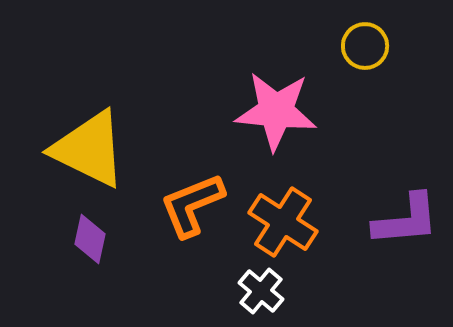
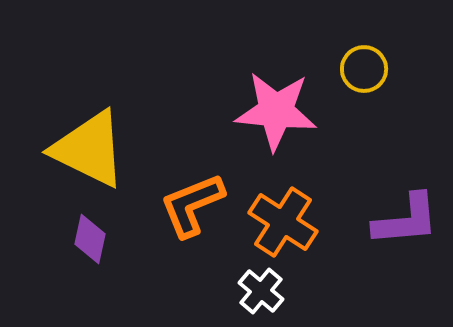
yellow circle: moved 1 px left, 23 px down
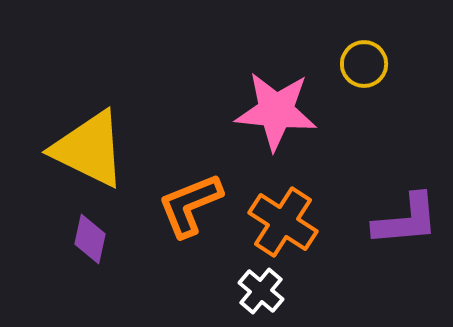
yellow circle: moved 5 px up
orange L-shape: moved 2 px left
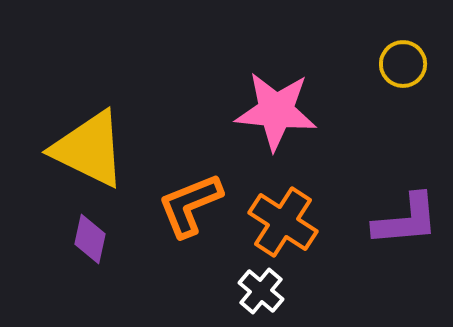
yellow circle: moved 39 px right
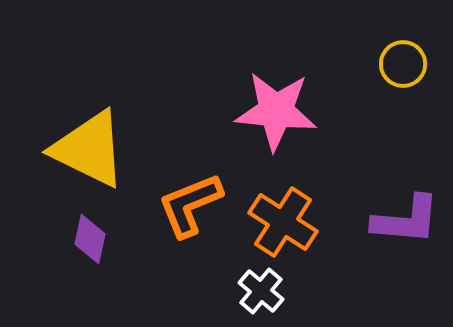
purple L-shape: rotated 10 degrees clockwise
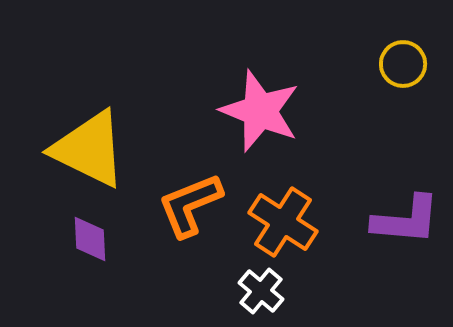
pink star: moved 16 px left; rotated 16 degrees clockwise
purple diamond: rotated 15 degrees counterclockwise
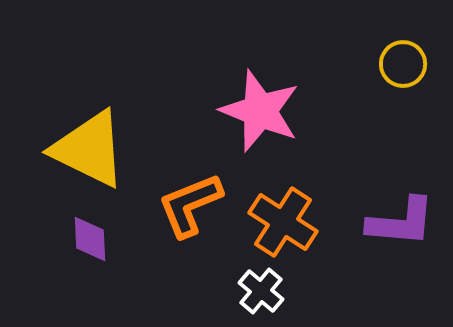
purple L-shape: moved 5 px left, 2 px down
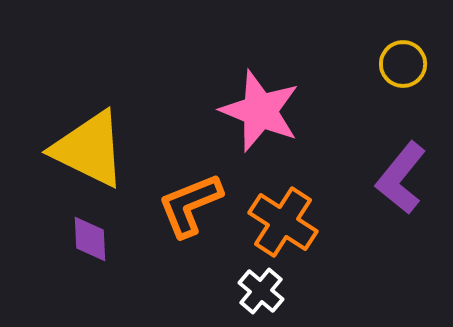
purple L-shape: moved 44 px up; rotated 124 degrees clockwise
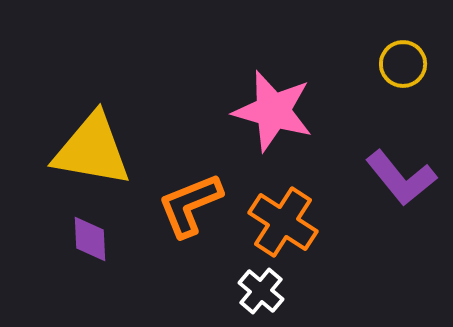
pink star: moved 13 px right; rotated 6 degrees counterclockwise
yellow triangle: moved 3 px right, 1 px down; rotated 16 degrees counterclockwise
purple L-shape: rotated 78 degrees counterclockwise
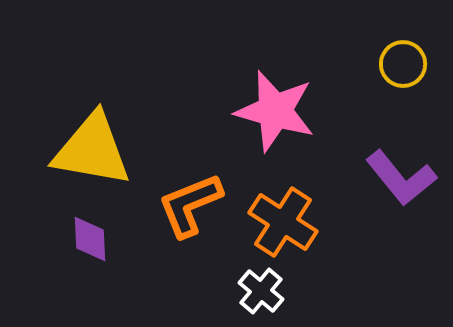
pink star: moved 2 px right
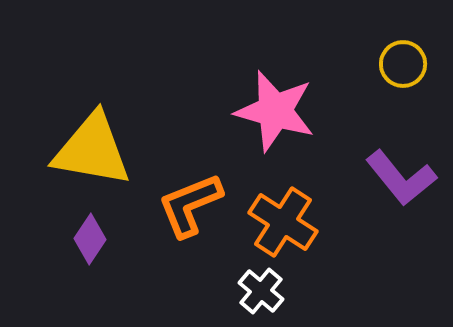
purple diamond: rotated 36 degrees clockwise
